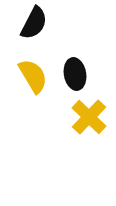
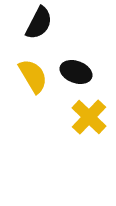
black semicircle: moved 5 px right
black ellipse: moved 1 px right, 2 px up; rotated 60 degrees counterclockwise
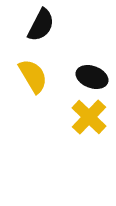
black semicircle: moved 2 px right, 2 px down
black ellipse: moved 16 px right, 5 px down
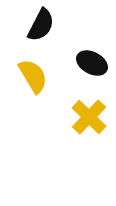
black ellipse: moved 14 px up; rotated 8 degrees clockwise
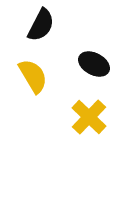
black ellipse: moved 2 px right, 1 px down
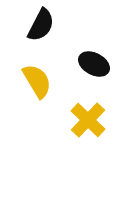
yellow semicircle: moved 4 px right, 5 px down
yellow cross: moved 1 px left, 3 px down
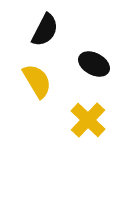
black semicircle: moved 4 px right, 5 px down
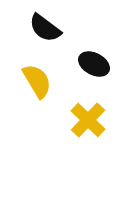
black semicircle: moved 2 px up; rotated 100 degrees clockwise
